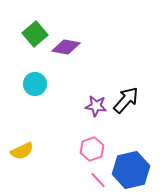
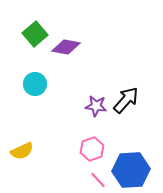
blue hexagon: rotated 9 degrees clockwise
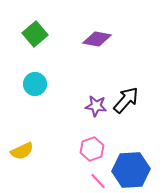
purple diamond: moved 31 px right, 8 px up
pink line: moved 1 px down
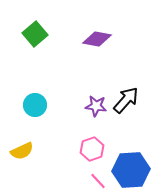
cyan circle: moved 21 px down
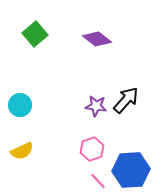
purple diamond: rotated 28 degrees clockwise
cyan circle: moved 15 px left
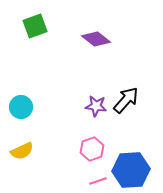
green square: moved 8 px up; rotated 20 degrees clockwise
purple diamond: moved 1 px left
cyan circle: moved 1 px right, 2 px down
pink line: rotated 66 degrees counterclockwise
